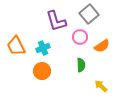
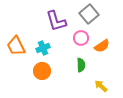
pink circle: moved 1 px right, 1 px down
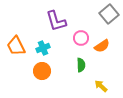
gray square: moved 20 px right
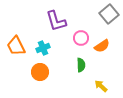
orange circle: moved 2 px left, 1 px down
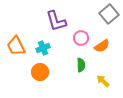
yellow arrow: moved 2 px right, 5 px up
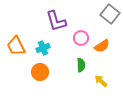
gray square: moved 1 px right; rotated 12 degrees counterclockwise
yellow arrow: moved 2 px left
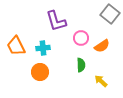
cyan cross: rotated 16 degrees clockwise
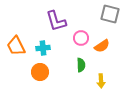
gray square: rotated 24 degrees counterclockwise
yellow arrow: rotated 136 degrees counterclockwise
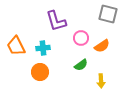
gray square: moved 2 px left
green semicircle: rotated 56 degrees clockwise
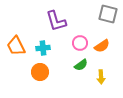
pink circle: moved 1 px left, 5 px down
yellow arrow: moved 4 px up
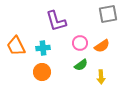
gray square: rotated 24 degrees counterclockwise
orange circle: moved 2 px right
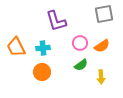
gray square: moved 4 px left
orange trapezoid: moved 1 px down
